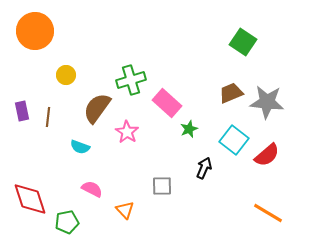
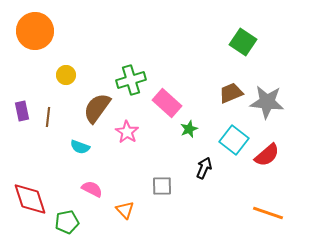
orange line: rotated 12 degrees counterclockwise
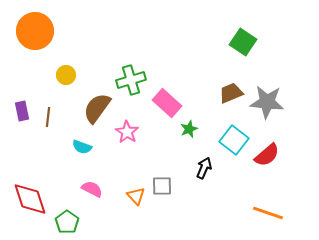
cyan semicircle: moved 2 px right
orange triangle: moved 11 px right, 14 px up
green pentagon: rotated 25 degrees counterclockwise
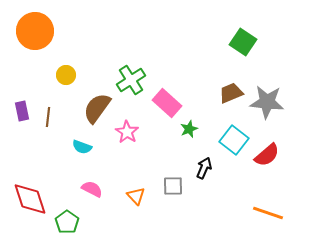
green cross: rotated 16 degrees counterclockwise
gray square: moved 11 px right
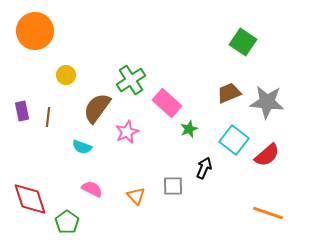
brown trapezoid: moved 2 px left
pink star: rotated 15 degrees clockwise
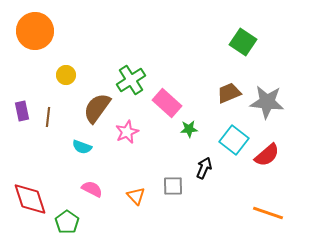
green star: rotated 18 degrees clockwise
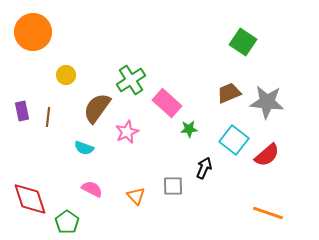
orange circle: moved 2 px left, 1 px down
cyan semicircle: moved 2 px right, 1 px down
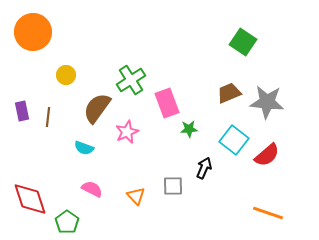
pink rectangle: rotated 28 degrees clockwise
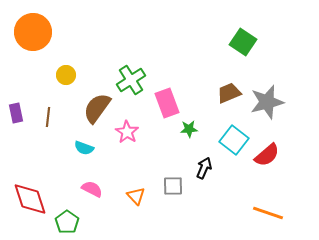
gray star: rotated 20 degrees counterclockwise
purple rectangle: moved 6 px left, 2 px down
pink star: rotated 15 degrees counterclockwise
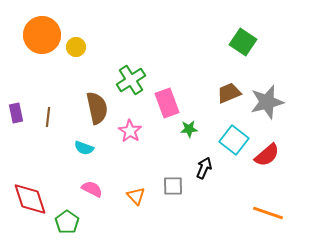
orange circle: moved 9 px right, 3 px down
yellow circle: moved 10 px right, 28 px up
brown semicircle: rotated 132 degrees clockwise
pink star: moved 3 px right, 1 px up
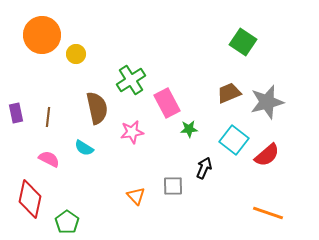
yellow circle: moved 7 px down
pink rectangle: rotated 8 degrees counterclockwise
pink star: moved 2 px right, 1 px down; rotated 30 degrees clockwise
cyan semicircle: rotated 12 degrees clockwise
pink semicircle: moved 43 px left, 30 px up
red diamond: rotated 30 degrees clockwise
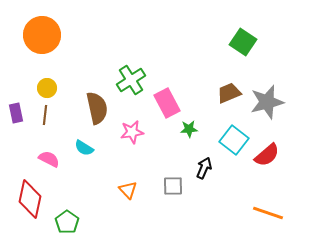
yellow circle: moved 29 px left, 34 px down
brown line: moved 3 px left, 2 px up
orange triangle: moved 8 px left, 6 px up
